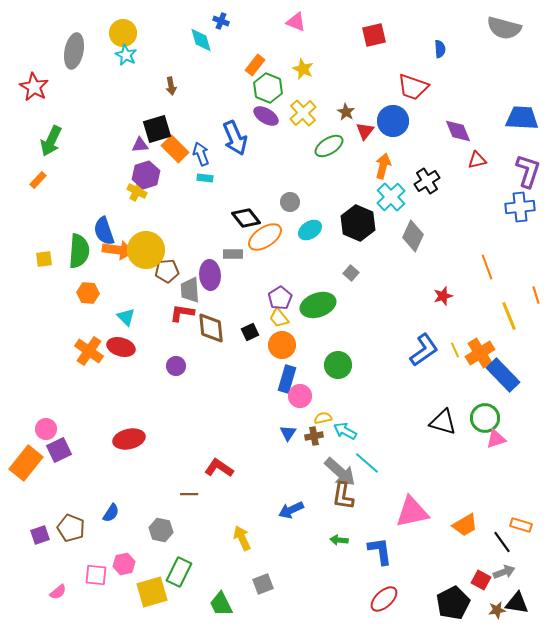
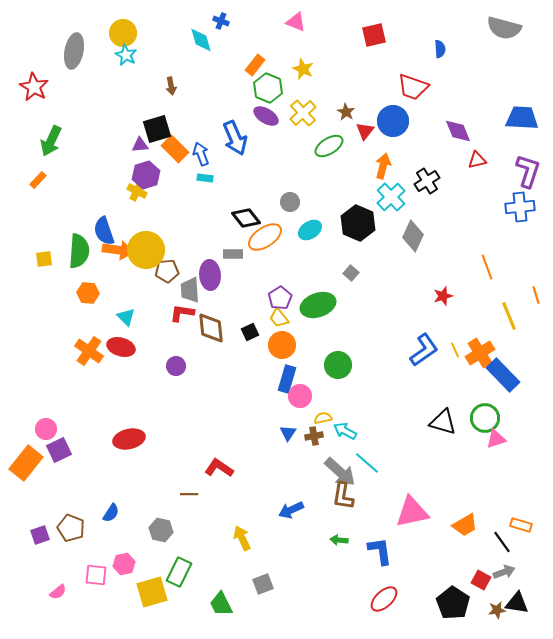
black pentagon at (453, 603): rotated 12 degrees counterclockwise
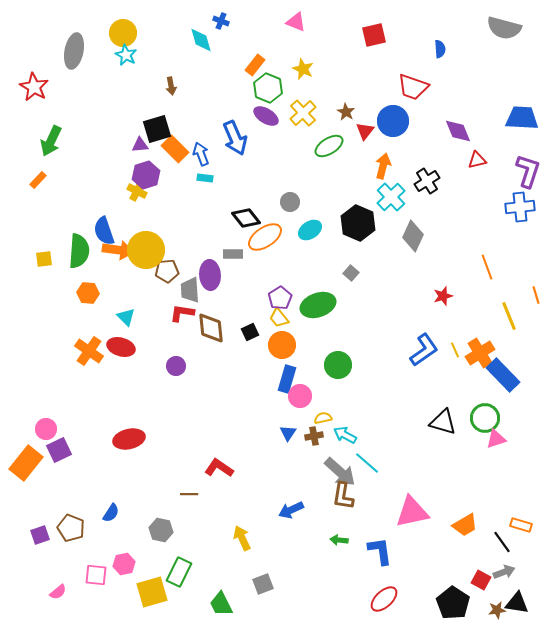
cyan arrow at (345, 431): moved 4 px down
